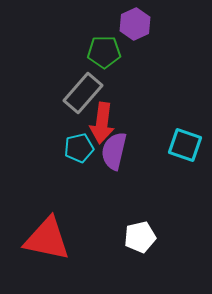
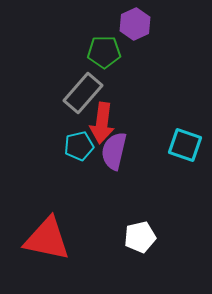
cyan pentagon: moved 2 px up
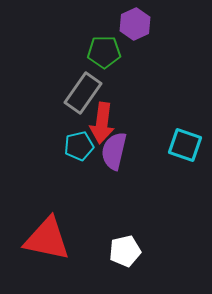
gray rectangle: rotated 6 degrees counterclockwise
white pentagon: moved 15 px left, 14 px down
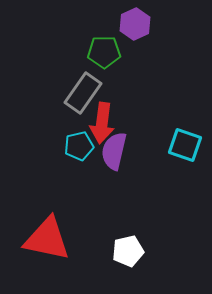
white pentagon: moved 3 px right
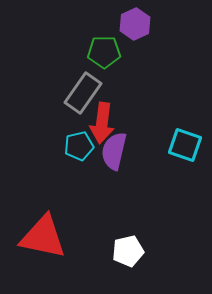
red triangle: moved 4 px left, 2 px up
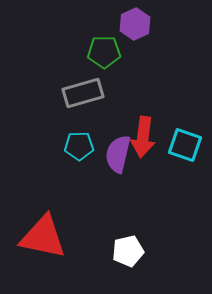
gray rectangle: rotated 39 degrees clockwise
red arrow: moved 41 px right, 14 px down
cyan pentagon: rotated 12 degrees clockwise
purple semicircle: moved 4 px right, 3 px down
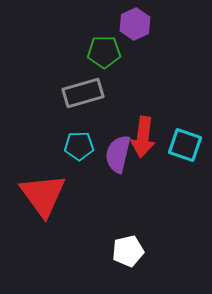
red triangle: moved 42 px up; rotated 42 degrees clockwise
